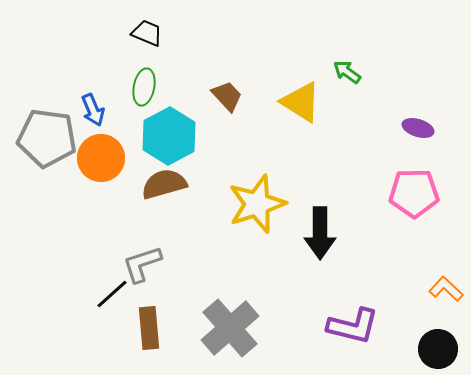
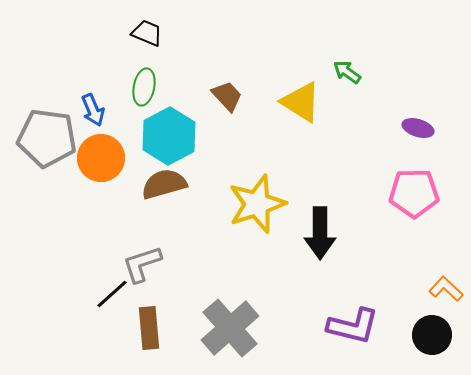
black circle: moved 6 px left, 14 px up
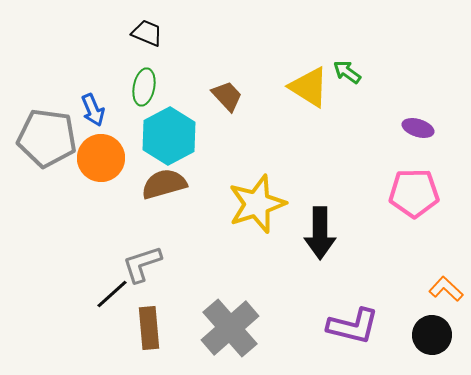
yellow triangle: moved 8 px right, 15 px up
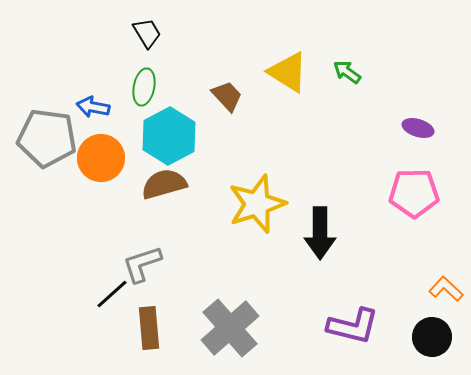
black trapezoid: rotated 36 degrees clockwise
yellow triangle: moved 21 px left, 15 px up
blue arrow: moved 3 px up; rotated 124 degrees clockwise
black circle: moved 2 px down
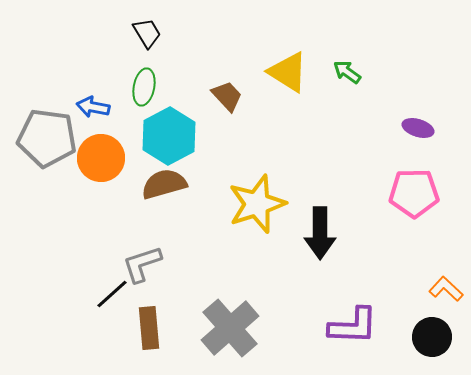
purple L-shape: rotated 12 degrees counterclockwise
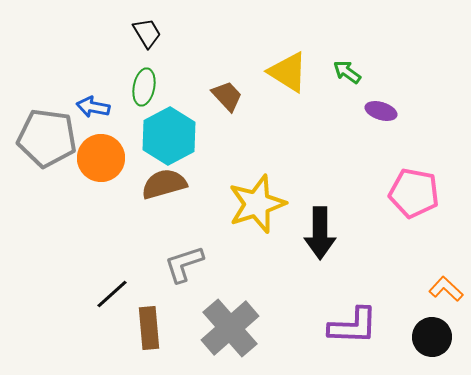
purple ellipse: moved 37 px left, 17 px up
pink pentagon: rotated 12 degrees clockwise
gray L-shape: moved 42 px right
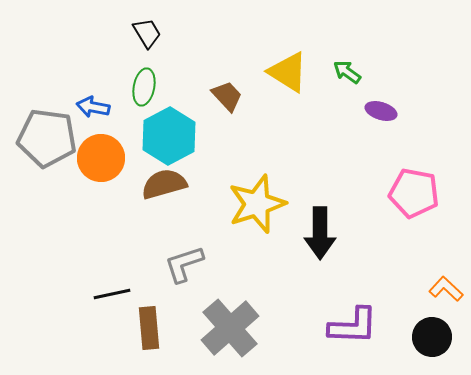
black line: rotated 30 degrees clockwise
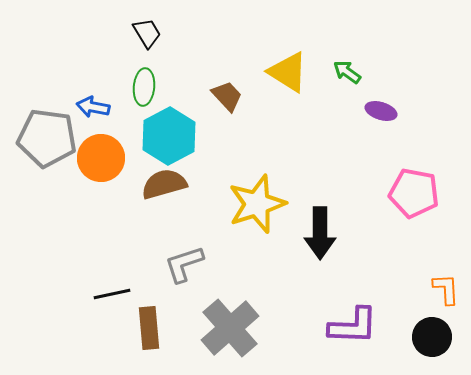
green ellipse: rotated 6 degrees counterclockwise
orange L-shape: rotated 44 degrees clockwise
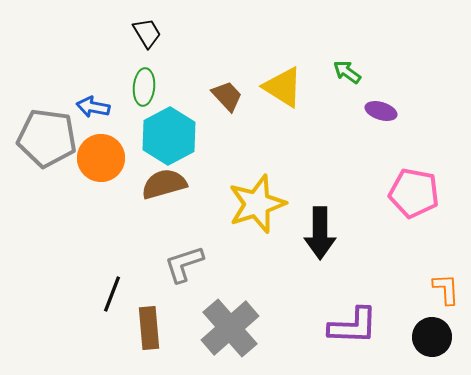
yellow triangle: moved 5 px left, 15 px down
black line: rotated 57 degrees counterclockwise
